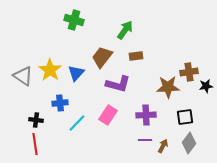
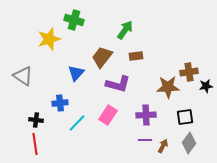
yellow star: moved 1 px left, 31 px up; rotated 20 degrees clockwise
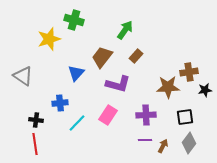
brown rectangle: rotated 40 degrees counterclockwise
black star: moved 1 px left, 4 px down
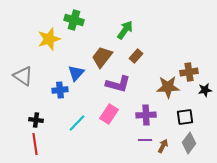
blue cross: moved 13 px up
pink rectangle: moved 1 px right, 1 px up
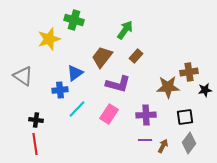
blue triangle: moved 1 px left; rotated 12 degrees clockwise
cyan line: moved 14 px up
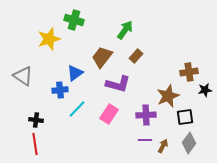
brown star: moved 9 px down; rotated 20 degrees counterclockwise
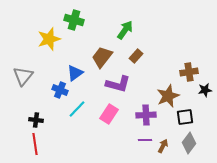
gray triangle: rotated 35 degrees clockwise
blue cross: rotated 28 degrees clockwise
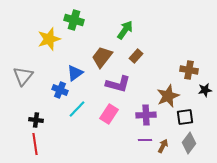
brown cross: moved 2 px up; rotated 18 degrees clockwise
